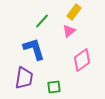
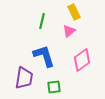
yellow rectangle: rotated 63 degrees counterclockwise
green line: rotated 28 degrees counterclockwise
blue L-shape: moved 10 px right, 7 px down
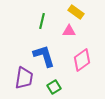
yellow rectangle: moved 2 px right; rotated 28 degrees counterclockwise
pink triangle: rotated 40 degrees clockwise
green square: rotated 24 degrees counterclockwise
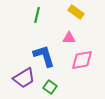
green line: moved 5 px left, 6 px up
pink triangle: moved 7 px down
pink diamond: rotated 25 degrees clockwise
purple trapezoid: rotated 50 degrees clockwise
green square: moved 4 px left; rotated 24 degrees counterclockwise
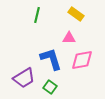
yellow rectangle: moved 2 px down
blue L-shape: moved 7 px right, 3 px down
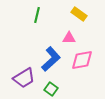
yellow rectangle: moved 3 px right
blue L-shape: rotated 65 degrees clockwise
green square: moved 1 px right, 2 px down
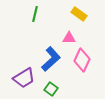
green line: moved 2 px left, 1 px up
pink diamond: rotated 55 degrees counterclockwise
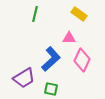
green square: rotated 24 degrees counterclockwise
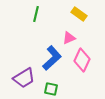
green line: moved 1 px right
pink triangle: rotated 24 degrees counterclockwise
blue L-shape: moved 1 px right, 1 px up
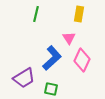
yellow rectangle: rotated 63 degrees clockwise
pink triangle: rotated 40 degrees counterclockwise
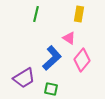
pink triangle: rotated 24 degrees counterclockwise
pink diamond: rotated 15 degrees clockwise
